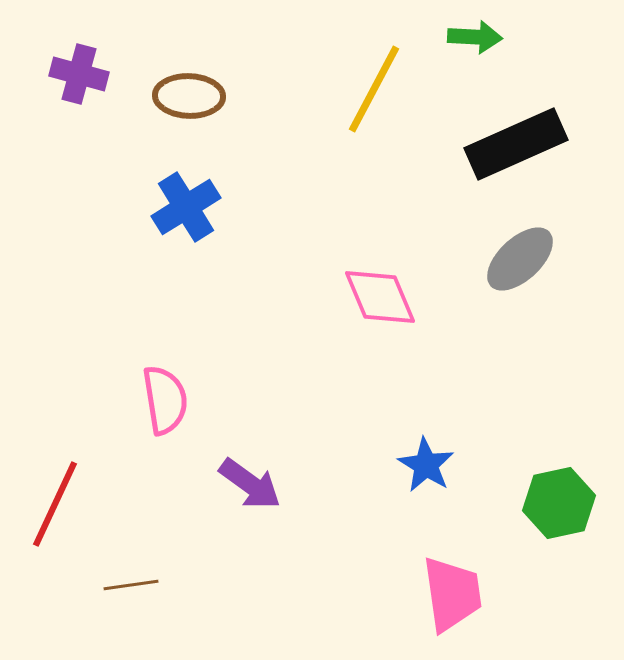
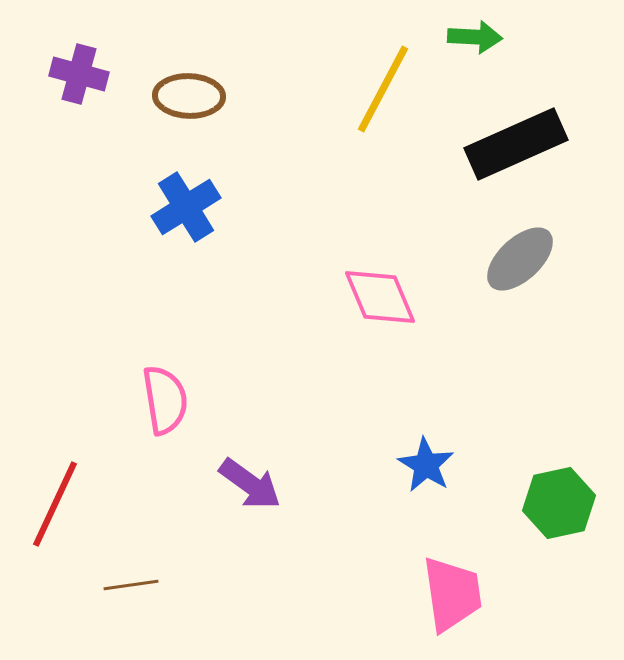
yellow line: moved 9 px right
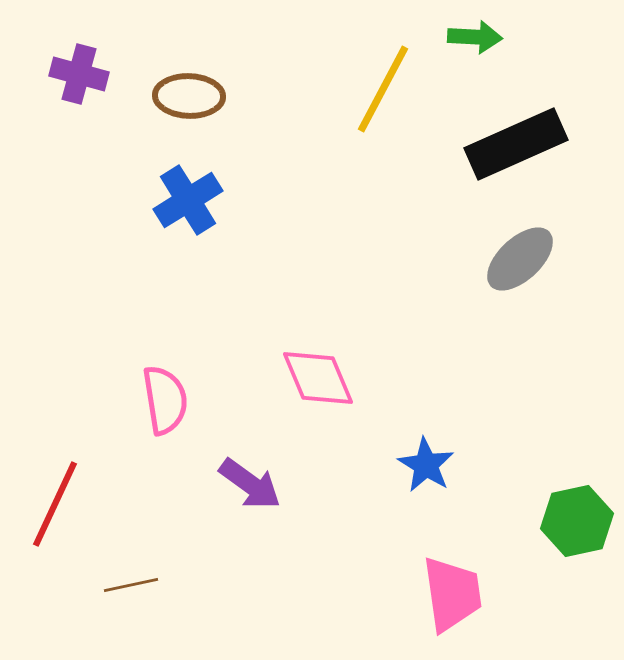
blue cross: moved 2 px right, 7 px up
pink diamond: moved 62 px left, 81 px down
green hexagon: moved 18 px right, 18 px down
brown line: rotated 4 degrees counterclockwise
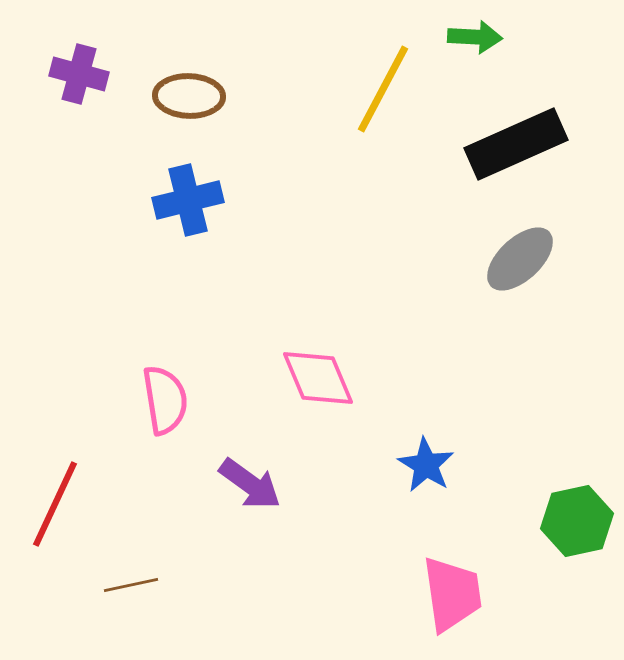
blue cross: rotated 18 degrees clockwise
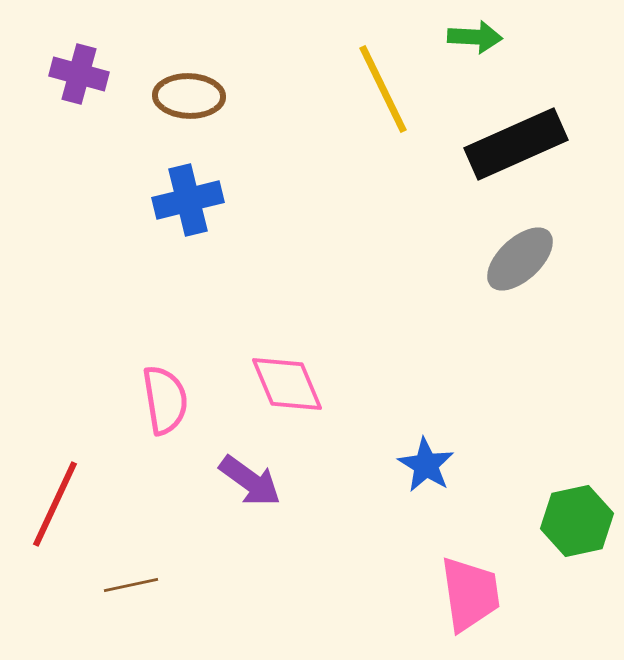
yellow line: rotated 54 degrees counterclockwise
pink diamond: moved 31 px left, 6 px down
purple arrow: moved 3 px up
pink trapezoid: moved 18 px right
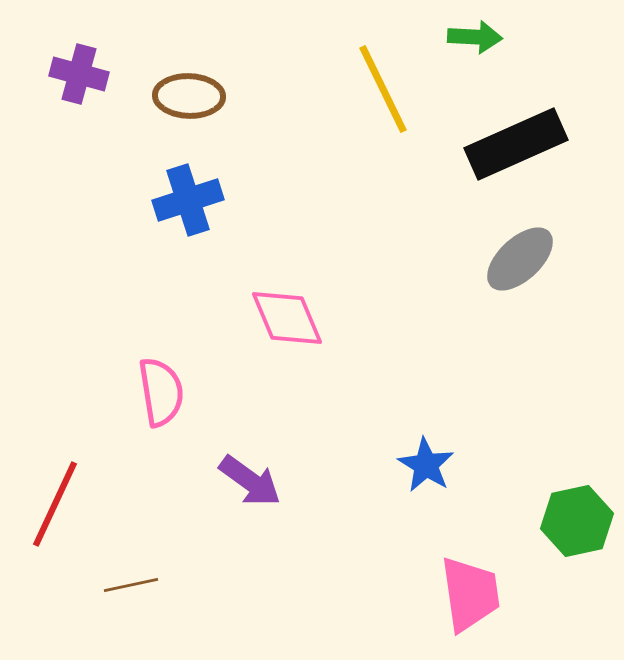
blue cross: rotated 4 degrees counterclockwise
pink diamond: moved 66 px up
pink semicircle: moved 4 px left, 8 px up
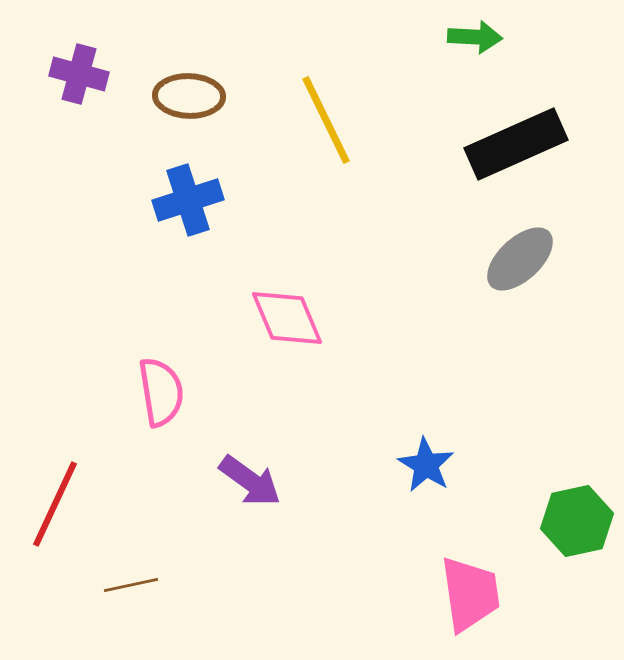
yellow line: moved 57 px left, 31 px down
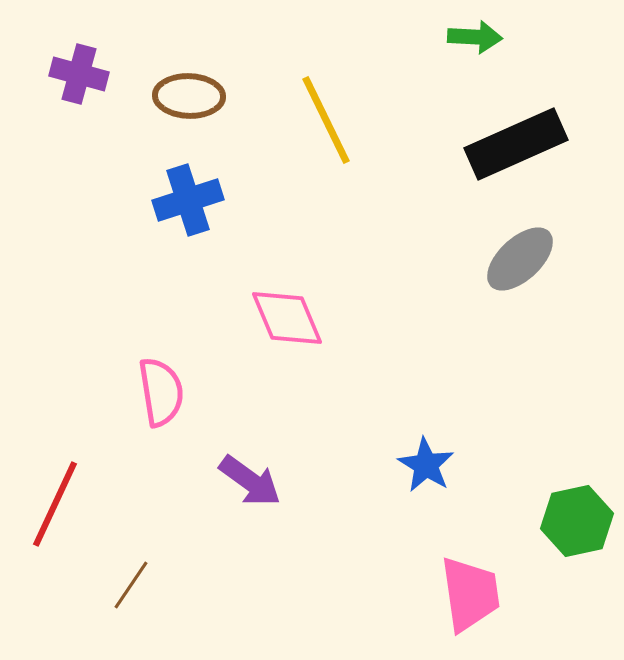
brown line: rotated 44 degrees counterclockwise
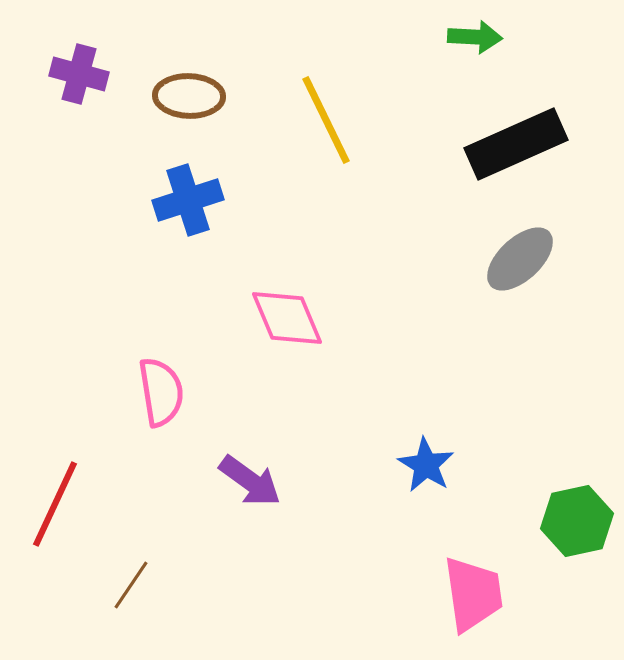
pink trapezoid: moved 3 px right
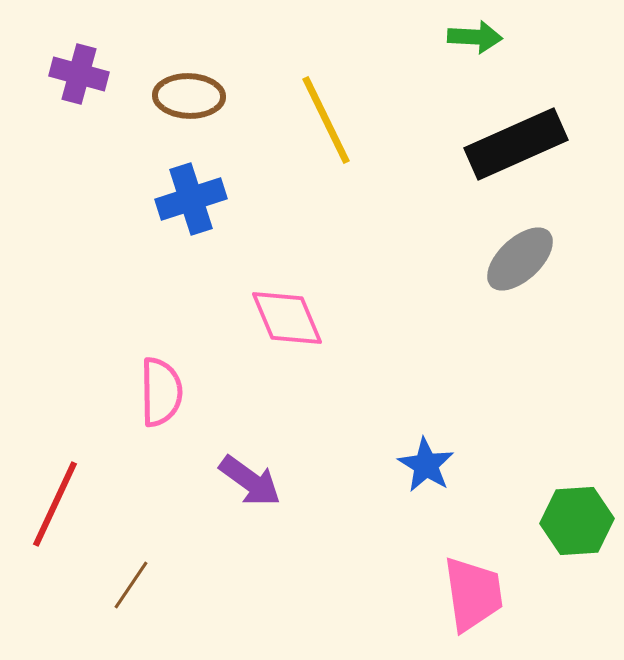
blue cross: moved 3 px right, 1 px up
pink semicircle: rotated 8 degrees clockwise
green hexagon: rotated 8 degrees clockwise
